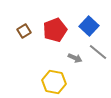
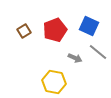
blue square: rotated 18 degrees counterclockwise
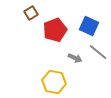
brown square: moved 7 px right, 18 px up
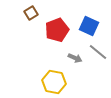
red pentagon: moved 2 px right
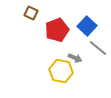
brown square: rotated 32 degrees counterclockwise
blue square: moved 2 px left; rotated 18 degrees clockwise
gray line: moved 4 px up
yellow hexagon: moved 7 px right, 11 px up
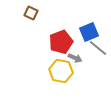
blue square: moved 2 px right, 6 px down; rotated 24 degrees clockwise
red pentagon: moved 4 px right, 12 px down
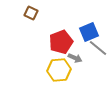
yellow hexagon: moved 2 px left, 1 px up; rotated 15 degrees counterclockwise
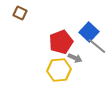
brown square: moved 11 px left
blue square: rotated 24 degrees counterclockwise
gray line: moved 1 px left, 2 px up
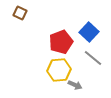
gray line: moved 4 px left, 12 px down
gray arrow: moved 27 px down
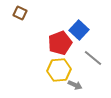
blue square: moved 10 px left, 2 px up
red pentagon: moved 1 px left, 1 px down
